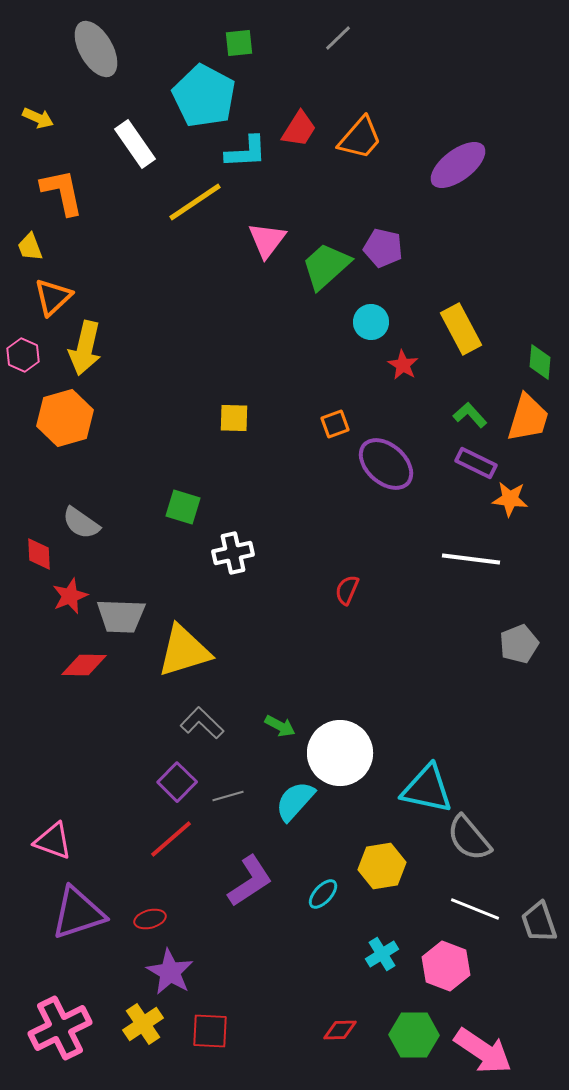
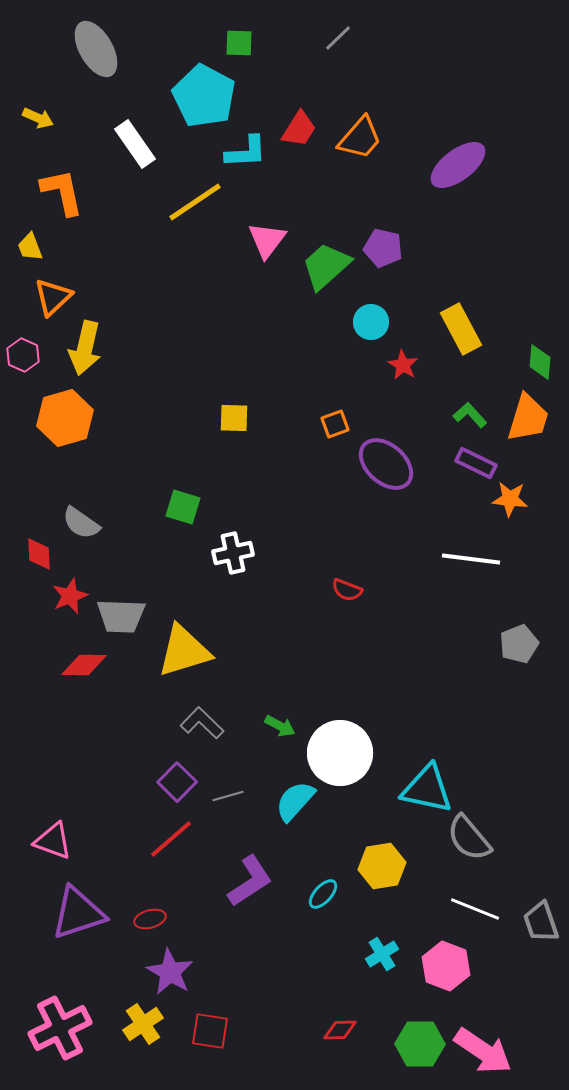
green square at (239, 43): rotated 8 degrees clockwise
red semicircle at (347, 590): rotated 92 degrees counterclockwise
gray trapezoid at (539, 922): moved 2 px right
red square at (210, 1031): rotated 6 degrees clockwise
green hexagon at (414, 1035): moved 6 px right, 9 px down
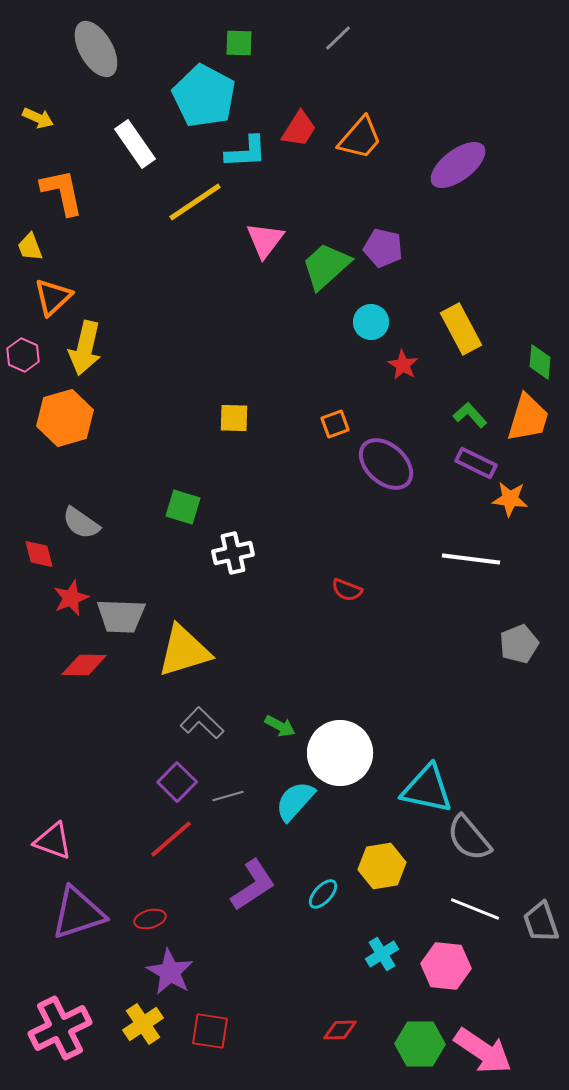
pink triangle at (267, 240): moved 2 px left
red diamond at (39, 554): rotated 12 degrees counterclockwise
red star at (70, 596): moved 1 px right, 2 px down
purple L-shape at (250, 881): moved 3 px right, 4 px down
pink hexagon at (446, 966): rotated 15 degrees counterclockwise
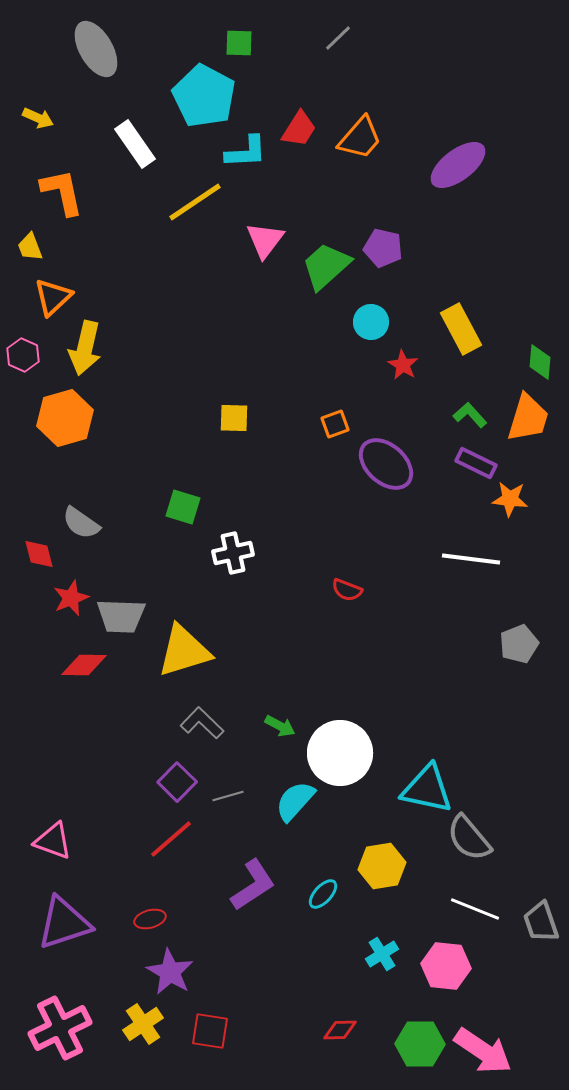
purple triangle at (78, 913): moved 14 px left, 10 px down
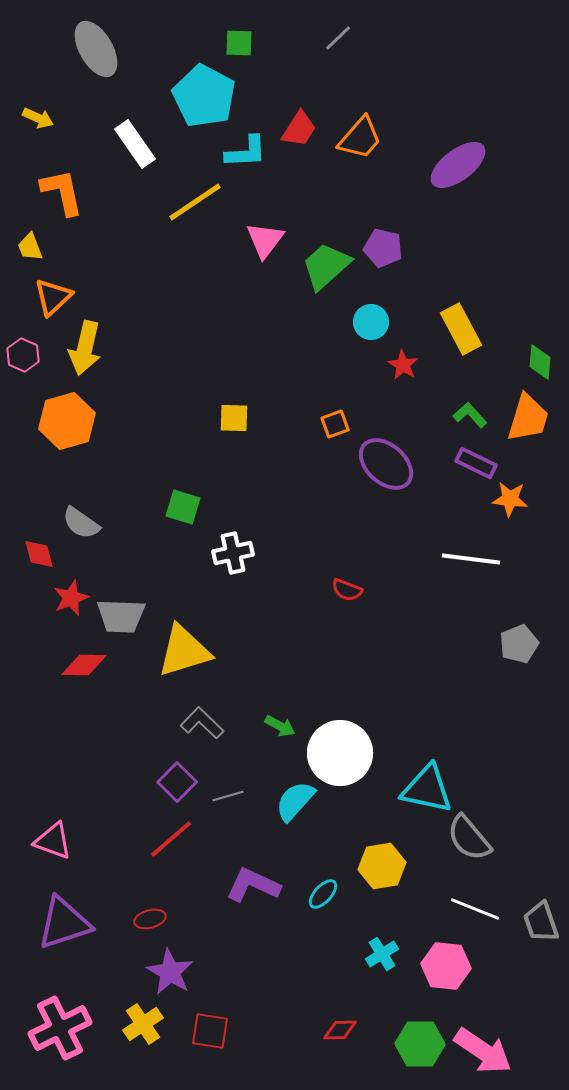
orange hexagon at (65, 418): moved 2 px right, 3 px down
purple L-shape at (253, 885): rotated 122 degrees counterclockwise
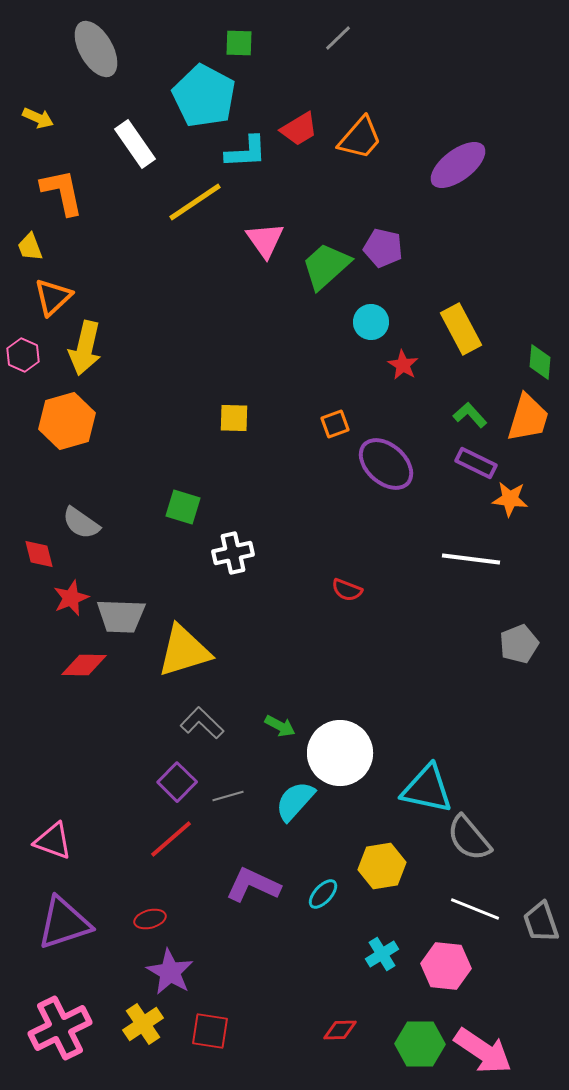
red trapezoid at (299, 129): rotated 27 degrees clockwise
pink triangle at (265, 240): rotated 12 degrees counterclockwise
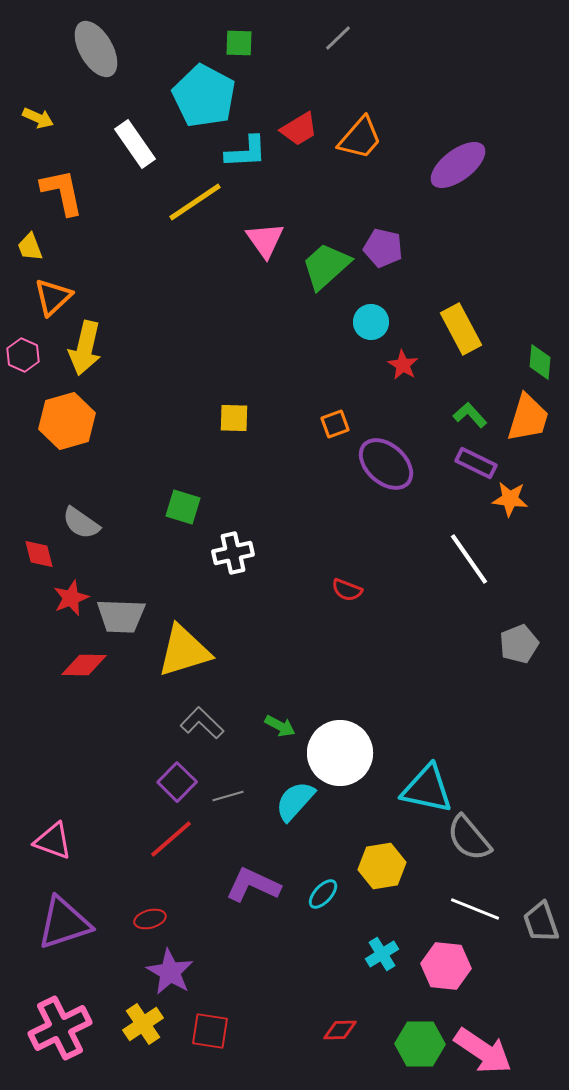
white line at (471, 559): moved 2 px left; rotated 48 degrees clockwise
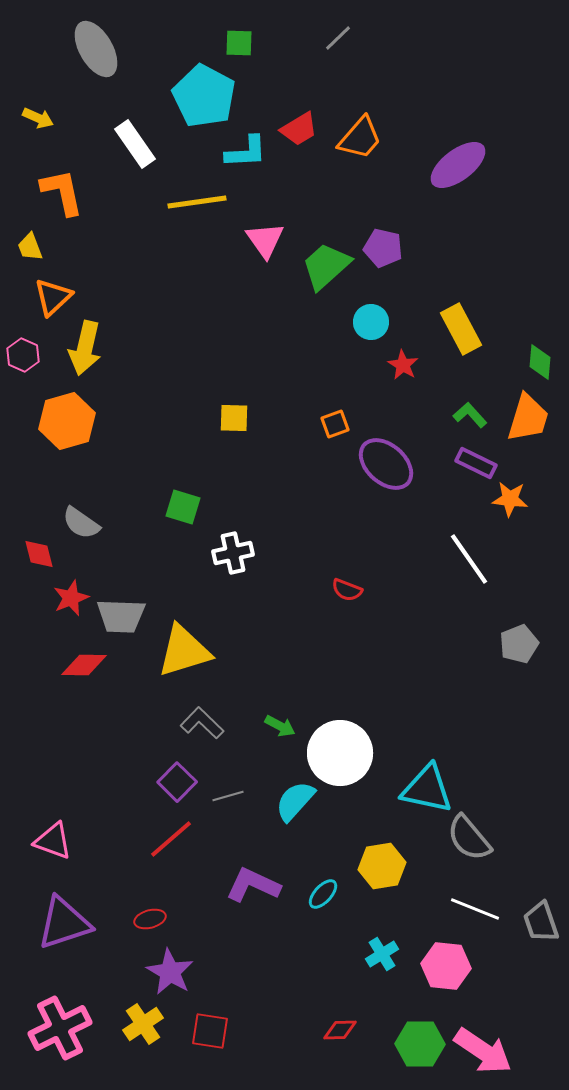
yellow line at (195, 202): moved 2 px right; rotated 26 degrees clockwise
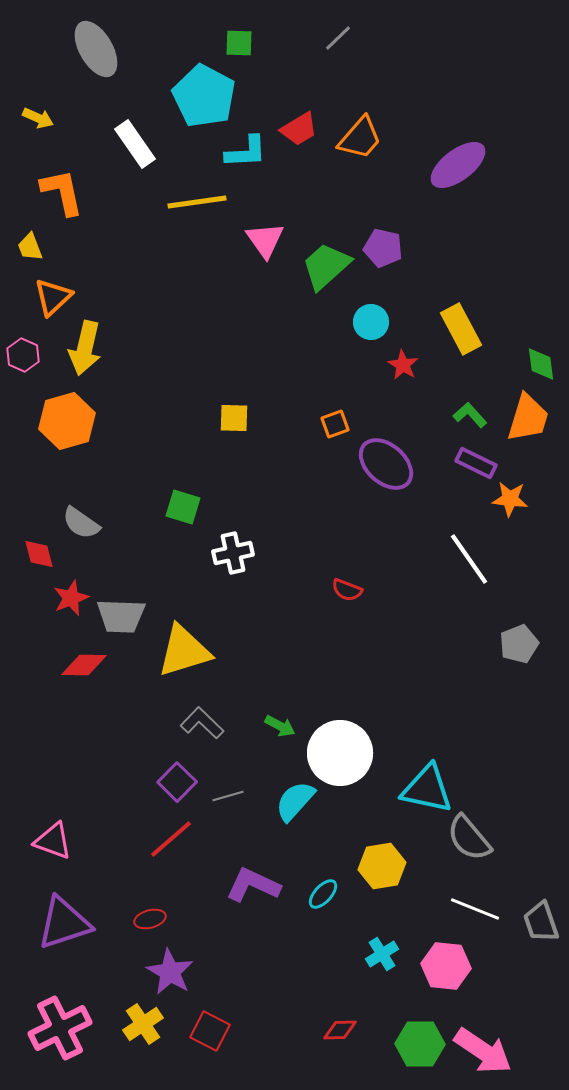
green diamond at (540, 362): moved 1 px right, 2 px down; rotated 12 degrees counterclockwise
red square at (210, 1031): rotated 18 degrees clockwise
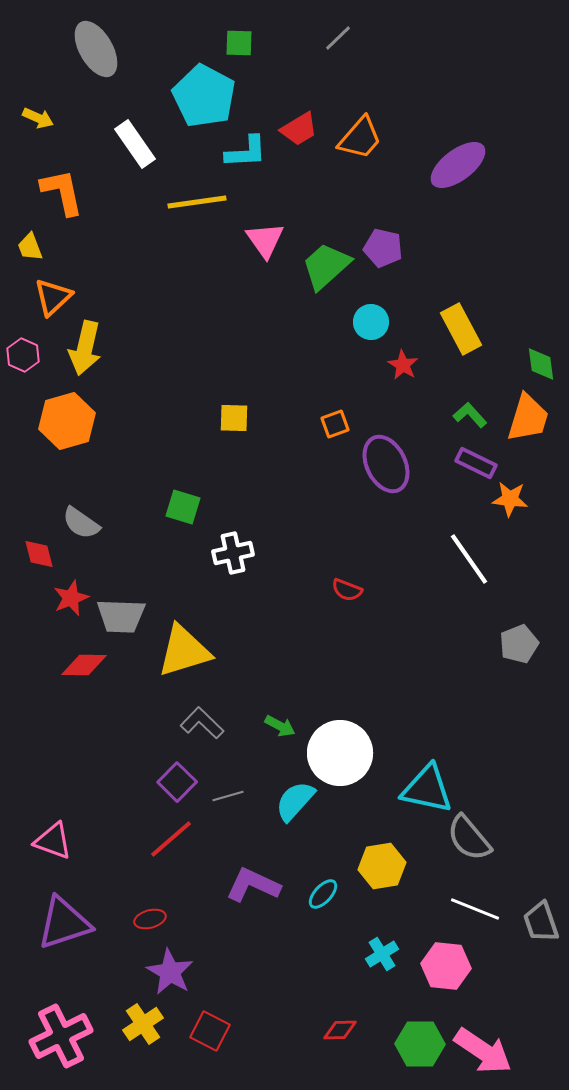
purple ellipse at (386, 464): rotated 22 degrees clockwise
pink cross at (60, 1028): moved 1 px right, 8 px down
